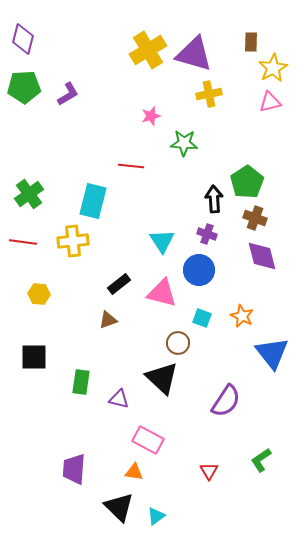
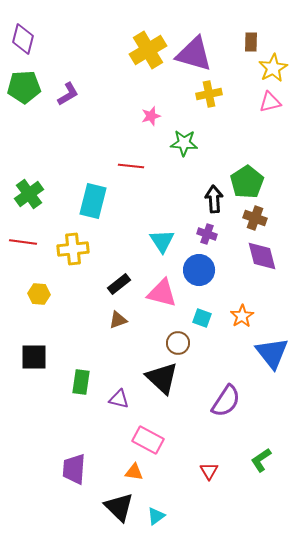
yellow cross at (73, 241): moved 8 px down
orange star at (242, 316): rotated 15 degrees clockwise
brown triangle at (108, 320): moved 10 px right
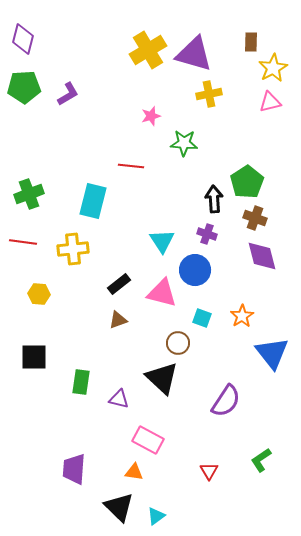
green cross at (29, 194): rotated 16 degrees clockwise
blue circle at (199, 270): moved 4 px left
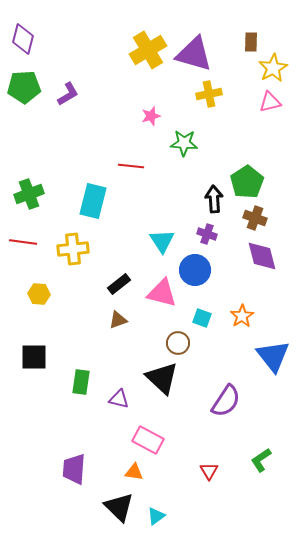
blue triangle at (272, 353): moved 1 px right, 3 px down
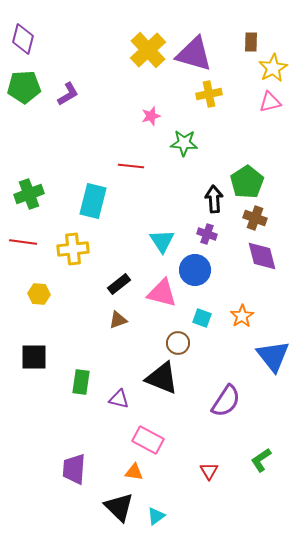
yellow cross at (148, 50): rotated 12 degrees counterclockwise
black triangle at (162, 378): rotated 21 degrees counterclockwise
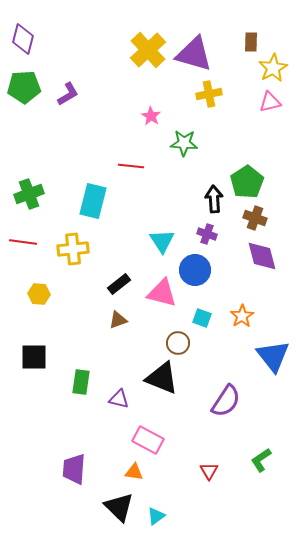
pink star at (151, 116): rotated 24 degrees counterclockwise
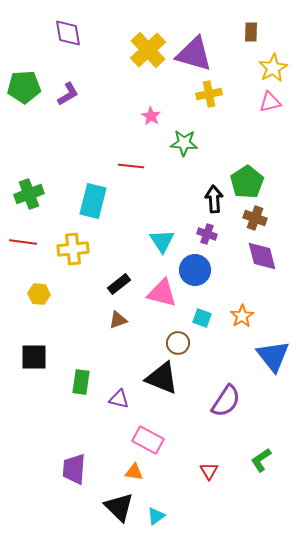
purple diamond at (23, 39): moved 45 px right, 6 px up; rotated 24 degrees counterclockwise
brown rectangle at (251, 42): moved 10 px up
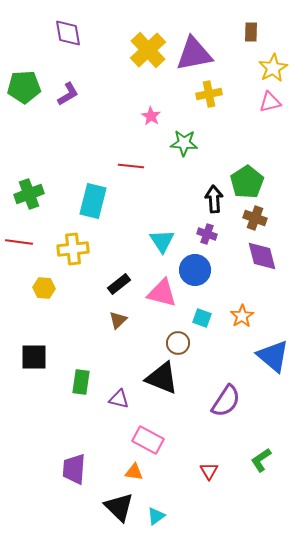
purple triangle at (194, 54): rotated 27 degrees counterclockwise
red line at (23, 242): moved 4 px left
yellow hexagon at (39, 294): moved 5 px right, 6 px up
brown triangle at (118, 320): rotated 24 degrees counterclockwise
blue triangle at (273, 356): rotated 12 degrees counterclockwise
